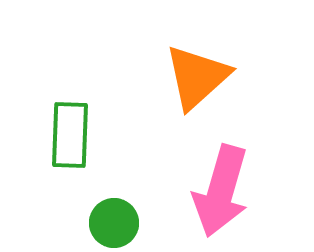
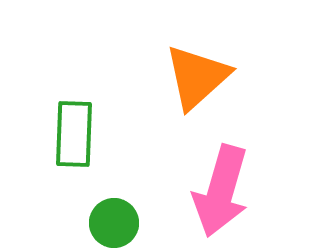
green rectangle: moved 4 px right, 1 px up
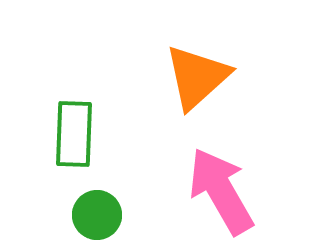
pink arrow: rotated 134 degrees clockwise
green circle: moved 17 px left, 8 px up
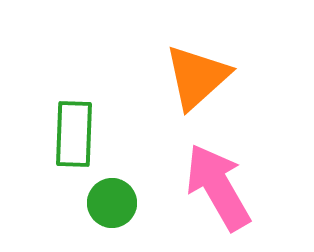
pink arrow: moved 3 px left, 4 px up
green circle: moved 15 px right, 12 px up
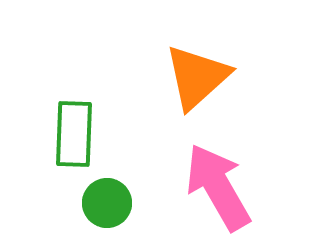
green circle: moved 5 px left
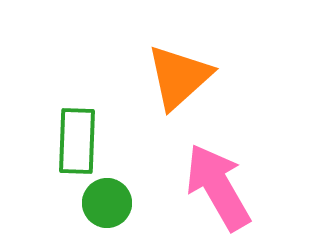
orange triangle: moved 18 px left
green rectangle: moved 3 px right, 7 px down
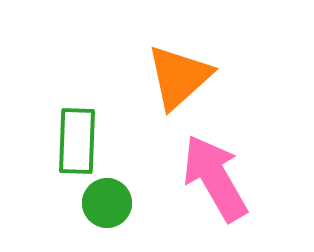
pink arrow: moved 3 px left, 9 px up
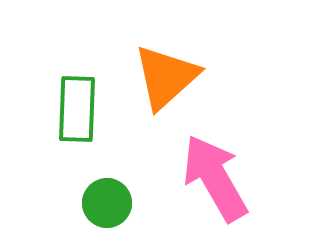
orange triangle: moved 13 px left
green rectangle: moved 32 px up
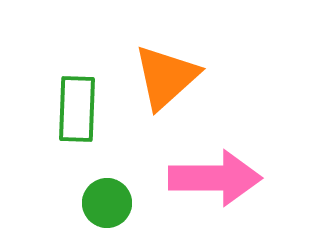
pink arrow: rotated 120 degrees clockwise
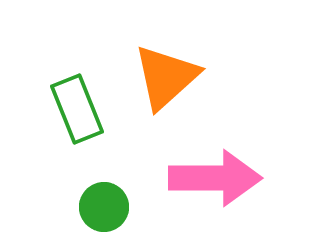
green rectangle: rotated 24 degrees counterclockwise
green circle: moved 3 px left, 4 px down
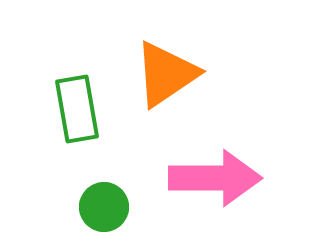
orange triangle: moved 3 px up; rotated 8 degrees clockwise
green rectangle: rotated 12 degrees clockwise
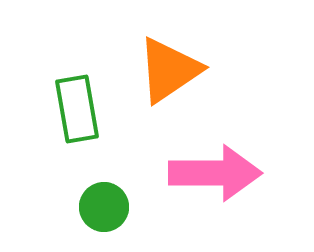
orange triangle: moved 3 px right, 4 px up
pink arrow: moved 5 px up
